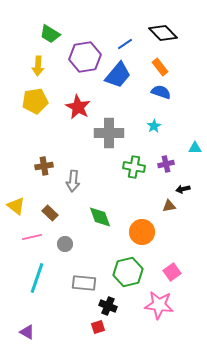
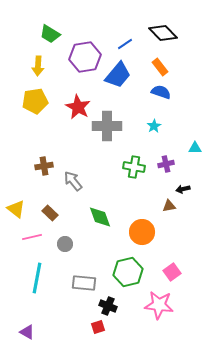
gray cross: moved 2 px left, 7 px up
gray arrow: rotated 135 degrees clockwise
yellow triangle: moved 3 px down
cyan line: rotated 8 degrees counterclockwise
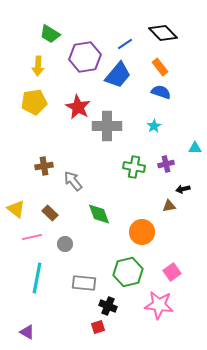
yellow pentagon: moved 1 px left, 1 px down
green diamond: moved 1 px left, 3 px up
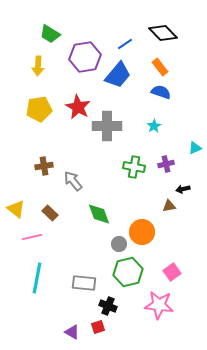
yellow pentagon: moved 5 px right, 7 px down
cyan triangle: rotated 24 degrees counterclockwise
gray circle: moved 54 px right
purple triangle: moved 45 px right
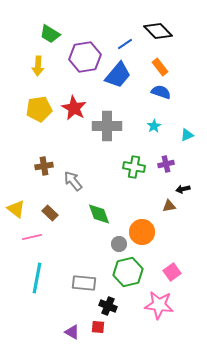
black diamond: moved 5 px left, 2 px up
red star: moved 4 px left, 1 px down
cyan triangle: moved 8 px left, 13 px up
red square: rotated 24 degrees clockwise
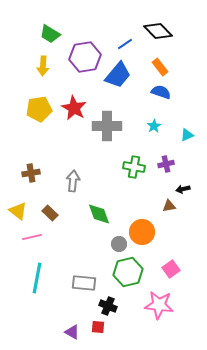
yellow arrow: moved 5 px right
brown cross: moved 13 px left, 7 px down
gray arrow: rotated 45 degrees clockwise
yellow triangle: moved 2 px right, 2 px down
pink square: moved 1 px left, 3 px up
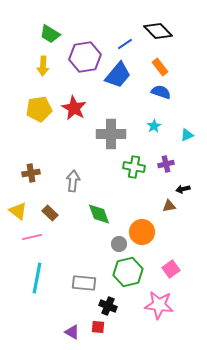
gray cross: moved 4 px right, 8 px down
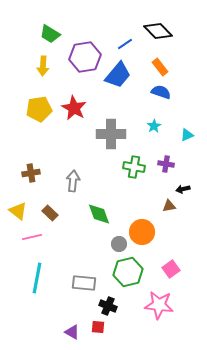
purple cross: rotated 21 degrees clockwise
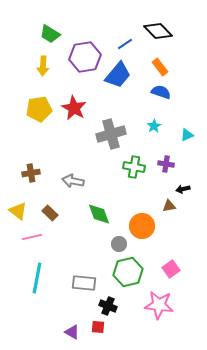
gray cross: rotated 16 degrees counterclockwise
gray arrow: rotated 85 degrees counterclockwise
orange circle: moved 6 px up
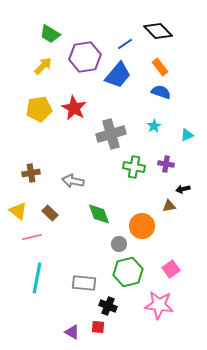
yellow arrow: rotated 138 degrees counterclockwise
